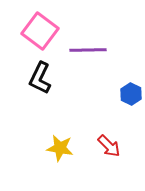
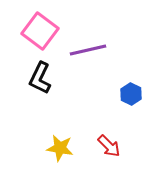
purple line: rotated 12 degrees counterclockwise
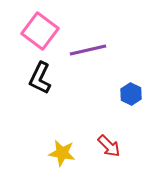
yellow star: moved 2 px right, 5 px down
